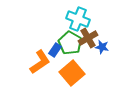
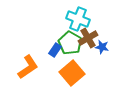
orange L-shape: moved 12 px left, 5 px down
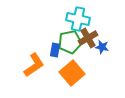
cyan cross: rotated 10 degrees counterclockwise
green pentagon: moved 1 px up; rotated 30 degrees clockwise
blue rectangle: rotated 24 degrees counterclockwise
orange L-shape: moved 6 px right, 2 px up
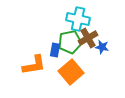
orange L-shape: rotated 25 degrees clockwise
orange square: moved 1 px left, 1 px up
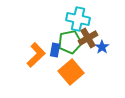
blue star: rotated 24 degrees clockwise
orange L-shape: moved 2 px right, 10 px up; rotated 35 degrees counterclockwise
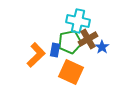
cyan cross: moved 2 px down
brown cross: moved 1 px down
orange square: rotated 25 degrees counterclockwise
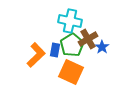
cyan cross: moved 8 px left
green pentagon: moved 2 px right, 3 px down; rotated 20 degrees counterclockwise
